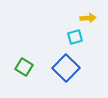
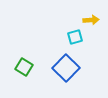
yellow arrow: moved 3 px right, 2 px down
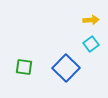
cyan square: moved 16 px right, 7 px down; rotated 21 degrees counterclockwise
green square: rotated 24 degrees counterclockwise
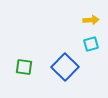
cyan square: rotated 21 degrees clockwise
blue square: moved 1 px left, 1 px up
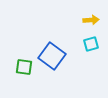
blue square: moved 13 px left, 11 px up; rotated 8 degrees counterclockwise
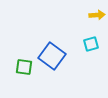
yellow arrow: moved 6 px right, 5 px up
